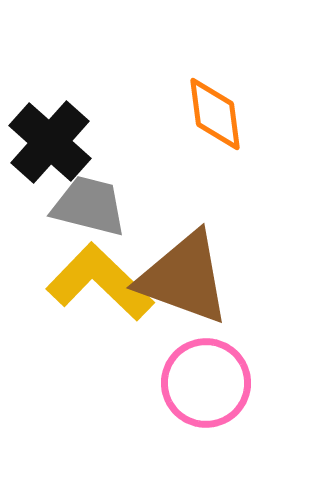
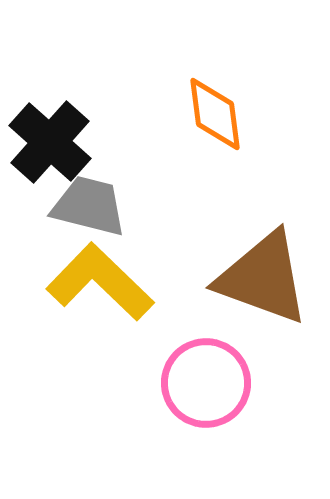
brown triangle: moved 79 px right
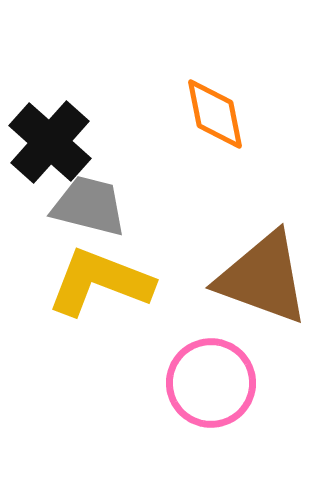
orange diamond: rotated 4 degrees counterclockwise
yellow L-shape: rotated 23 degrees counterclockwise
pink circle: moved 5 px right
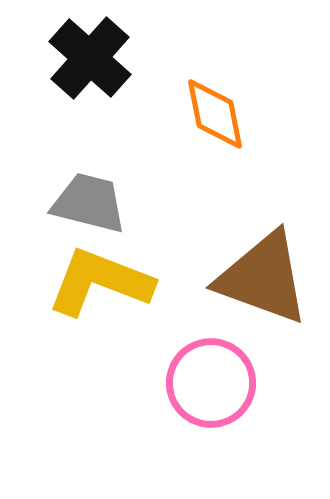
black cross: moved 40 px right, 84 px up
gray trapezoid: moved 3 px up
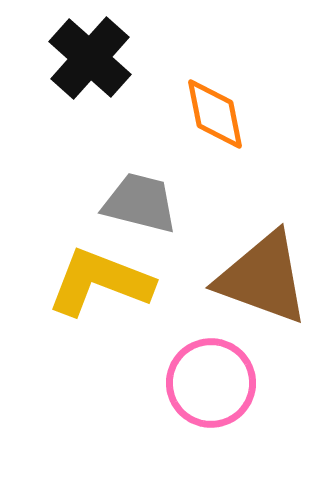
gray trapezoid: moved 51 px right
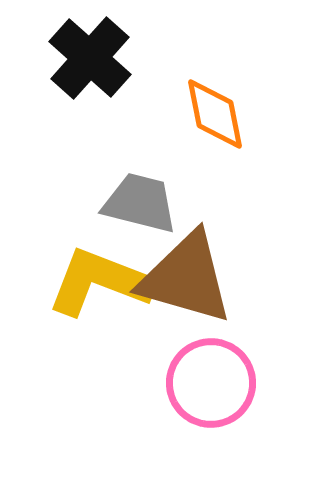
brown triangle: moved 77 px left; rotated 4 degrees counterclockwise
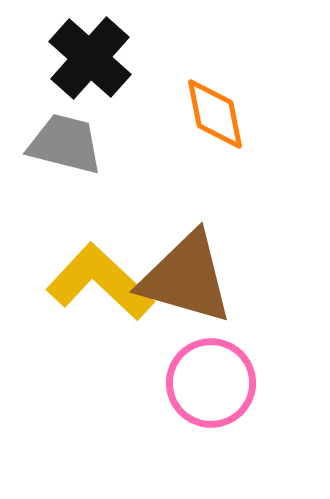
gray trapezoid: moved 75 px left, 59 px up
yellow L-shape: rotated 22 degrees clockwise
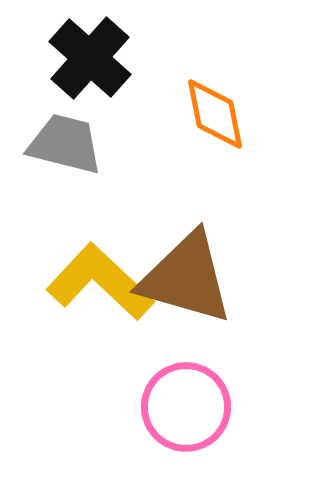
pink circle: moved 25 px left, 24 px down
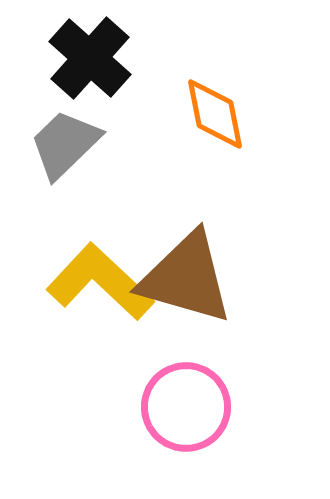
gray trapezoid: rotated 58 degrees counterclockwise
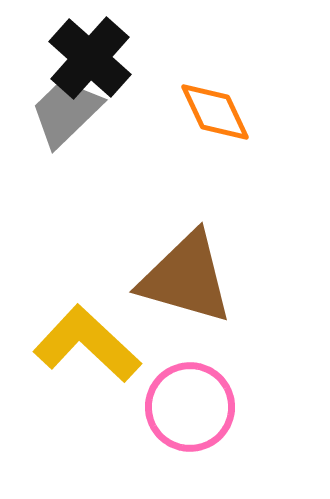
orange diamond: moved 2 px up; rotated 14 degrees counterclockwise
gray trapezoid: moved 1 px right, 32 px up
yellow L-shape: moved 13 px left, 62 px down
pink circle: moved 4 px right
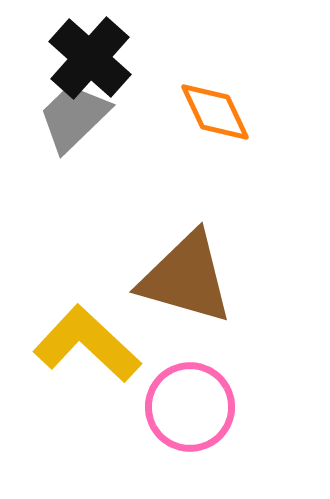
gray trapezoid: moved 8 px right, 5 px down
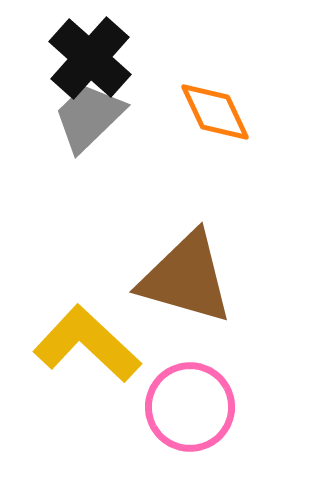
gray trapezoid: moved 15 px right
